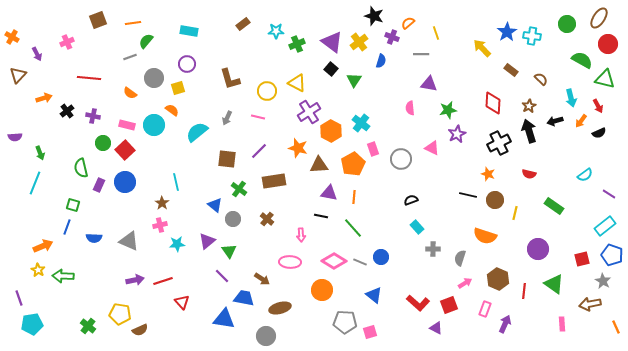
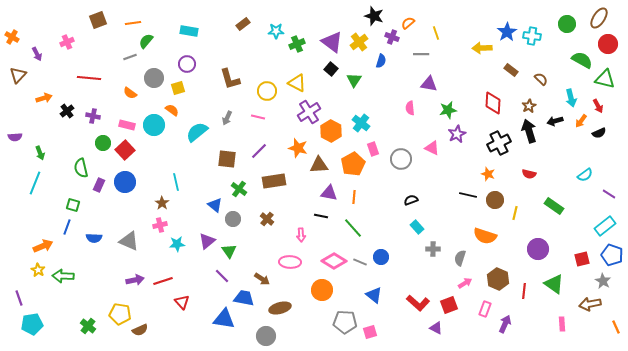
yellow arrow at (482, 48): rotated 48 degrees counterclockwise
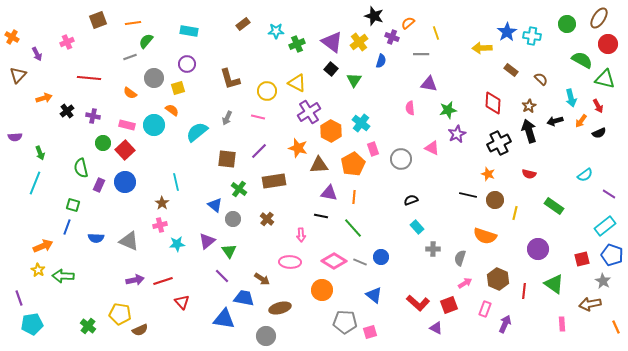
blue semicircle at (94, 238): moved 2 px right
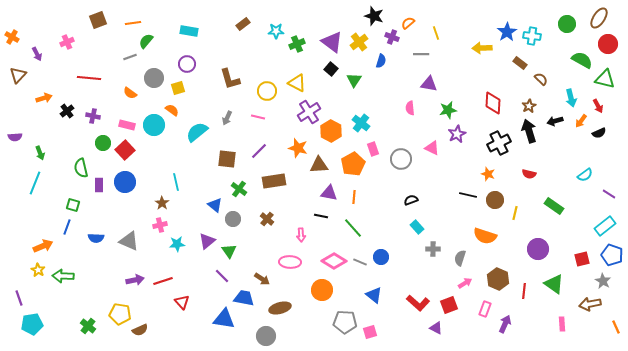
brown rectangle at (511, 70): moved 9 px right, 7 px up
purple rectangle at (99, 185): rotated 24 degrees counterclockwise
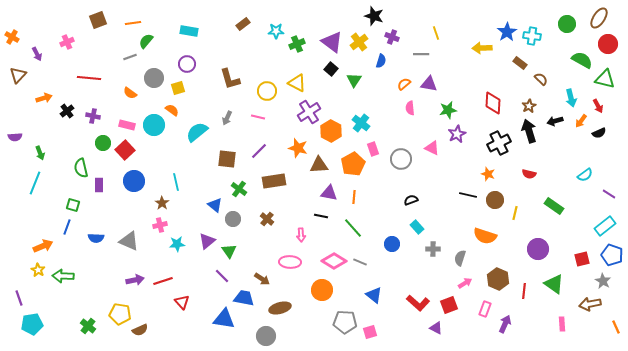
orange semicircle at (408, 23): moved 4 px left, 61 px down
blue circle at (125, 182): moved 9 px right, 1 px up
blue circle at (381, 257): moved 11 px right, 13 px up
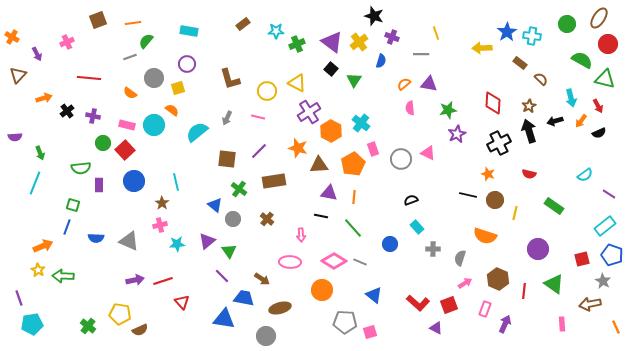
pink triangle at (432, 148): moved 4 px left, 5 px down
green semicircle at (81, 168): rotated 84 degrees counterclockwise
blue circle at (392, 244): moved 2 px left
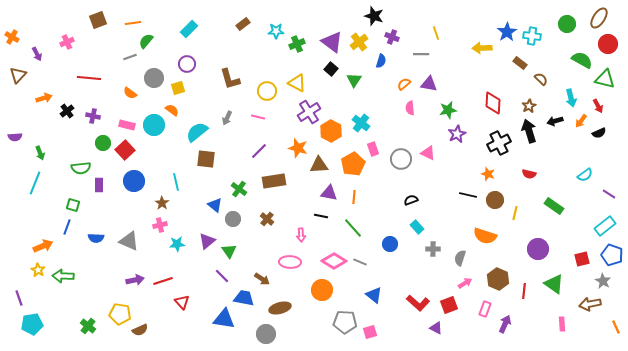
cyan rectangle at (189, 31): moved 2 px up; rotated 54 degrees counterclockwise
brown square at (227, 159): moved 21 px left
gray circle at (266, 336): moved 2 px up
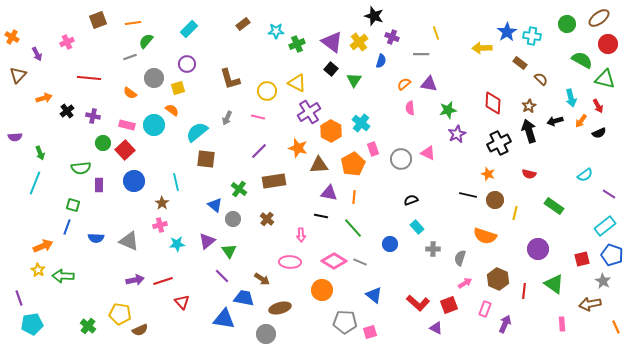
brown ellipse at (599, 18): rotated 20 degrees clockwise
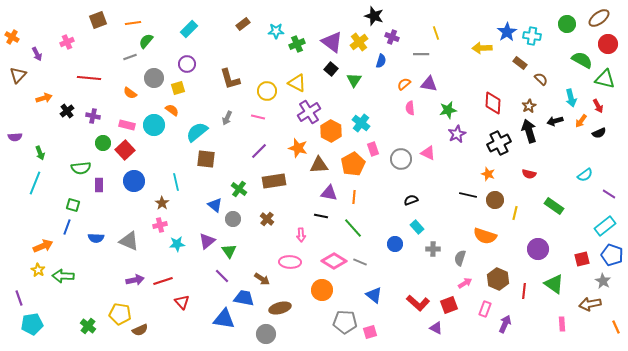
blue circle at (390, 244): moved 5 px right
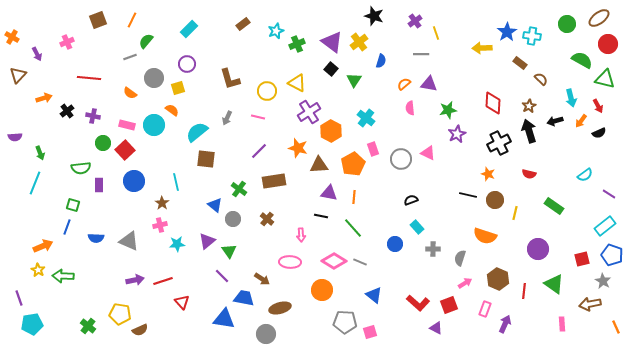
orange line at (133, 23): moved 1 px left, 3 px up; rotated 56 degrees counterclockwise
cyan star at (276, 31): rotated 21 degrees counterclockwise
purple cross at (392, 37): moved 23 px right, 16 px up; rotated 32 degrees clockwise
cyan cross at (361, 123): moved 5 px right, 5 px up
